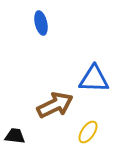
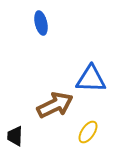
blue triangle: moved 3 px left
black trapezoid: rotated 95 degrees counterclockwise
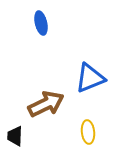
blue triangle: moved 1 px left, 1 px up; rotated 24 degrees counterclockwise
brown arrow: moved 9 px left, 1 px up
yellow ellipse: rotated 40 degrees counterclockwise
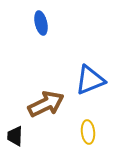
blue triangle: moved 2 px down
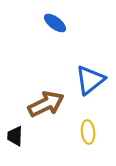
blue ellipse: moved 14 px right; rotated 40 degrees counterclockwise
blue triangle: rotated 16 degrees counterclockwise
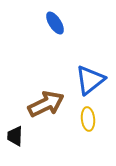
blue ellipse: rotated 20 degrees clockwise
yellow ellipse: moved 13 px up
